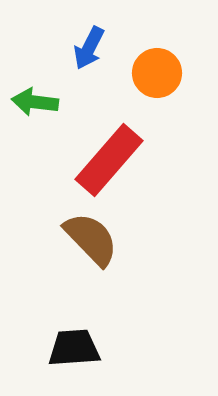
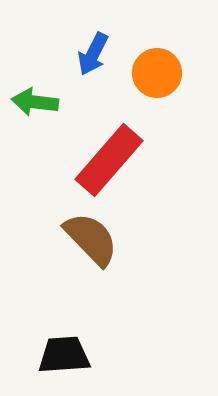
blue arrow: moved 4 px right, 6 px down
black trapezoid: moved 10 px left, 7 px down
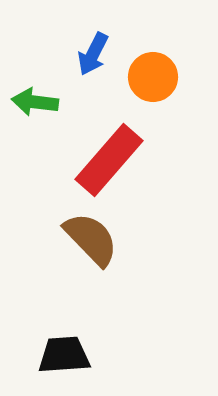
orange circle: moved 4 px left, 4 px down
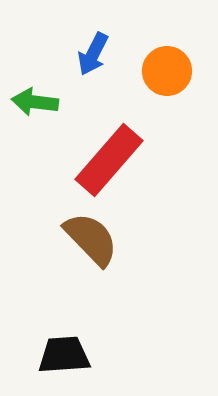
orange circle: moved 14 px right, 6 px up
